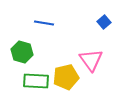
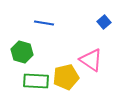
pink triangle: rotated 20 degrees counterclockwise
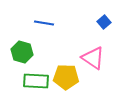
pink triangle: moved 2 px right, 2 px up
yellow pentagon: rotated 15 degrees clockwise
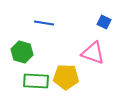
blue square: rotated 24 degrees counterclockwise
pink triangle: moved 5 px up; rotated 15 degrees counterclockwise
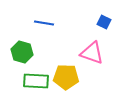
pink triangle: moved 1 px left
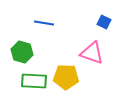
green rectangle: moved 2 px left
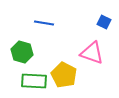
yellow pentagon: moved 2 px left, 2 px up; rotated 25 degrees clockwise
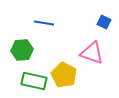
green hexagon: moved 2 px up; rotated 20 degrees counterclockwise
green rectangle: rotated 10 degrees clockwise
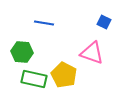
green hexagon: moved 2 px down; rotated 10 degrees clockwise
green rectangle: moved 2 px up
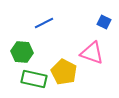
blue line: rotated 36 degrees counterclockwise
yellow pentagon: moved 3 px up
